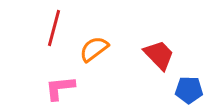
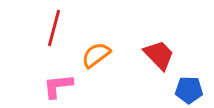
orange semicircle: moved 2 px right, 6 px down
pink L-shape: moved 2 px left, 2 px up
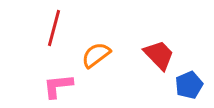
blue pentagon: moved 5 px up; rotated 24 degrees counterclockwise
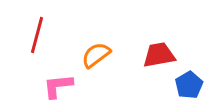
red line: moved 17 px left, 7 px down
red trapezoid: rotated 56 degrees counterclockwise
blue pentagon: rotated 8 degrees counterclockwise
